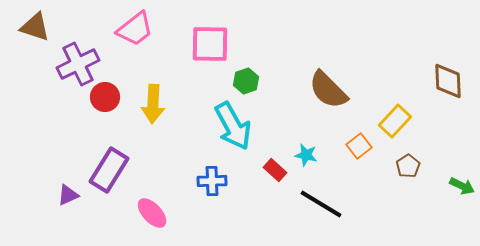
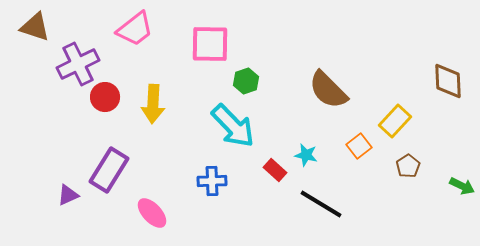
cyan arrow: rotated 15 degrees counterclockwise
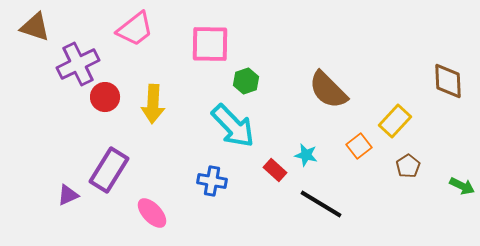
blue cross: rotated 12 degrees clockwise
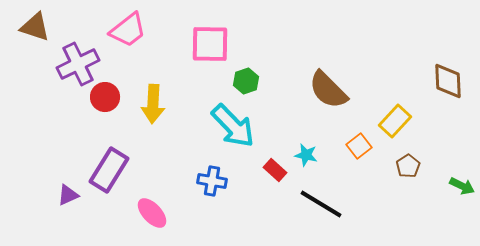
pink trapezoid: moved 7 px left, 1 px down
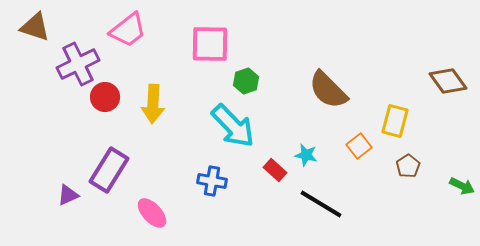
brown diamond: rotated 33 degrees counterclockwise
yellow rectangle: rotated 28 degrees counterclockwise
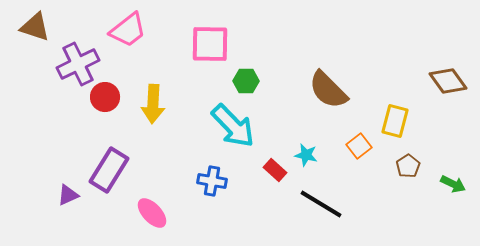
green hexagon: rotated 20 degrees clockwise
green arrow: moved 9 px left, 2 px up
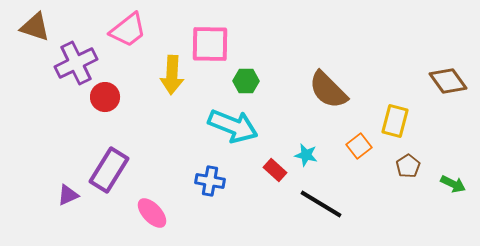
purple cross: moved 2 px left, 1 px up
yellow arrow: moved 19 px right, 29 px up
cyan arrow: rotated 24 degrees counterclockwise
blue cross: moved 2 px left
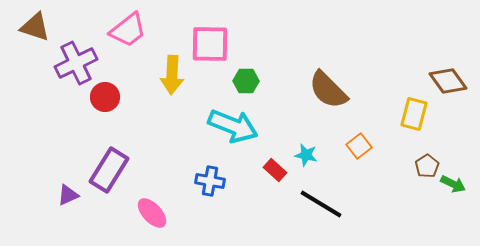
yellow rectangle: moved 19 px right, 7 px up
brown pentagon: moved 19 px right
